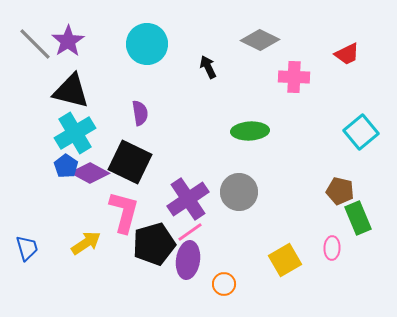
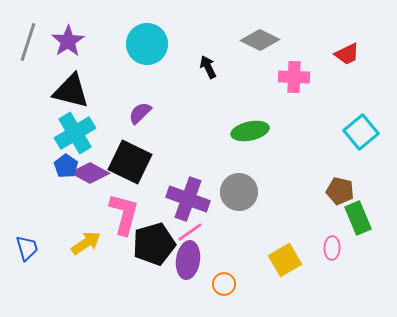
gray line: moved 7 px left, 2 px up; rotated 63 degrees clockwise
purple semicircle: rotated 125 degrees counterclockwise
green ellipse: rotated 9 degrees counterclockwise
purple cross: rotated 36 degrees counterclockwise
pink L-shape: moved 2 px down
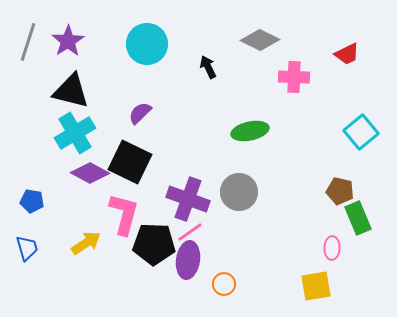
blue pentagon: moved 34 px left, 35 px down; rotated 25 degrees counterclockwise
black pentagon: rotated 18 degrees clockwise
yellow square: moved 31 px right, 26 px down; rotated 20 degrees clockwise
